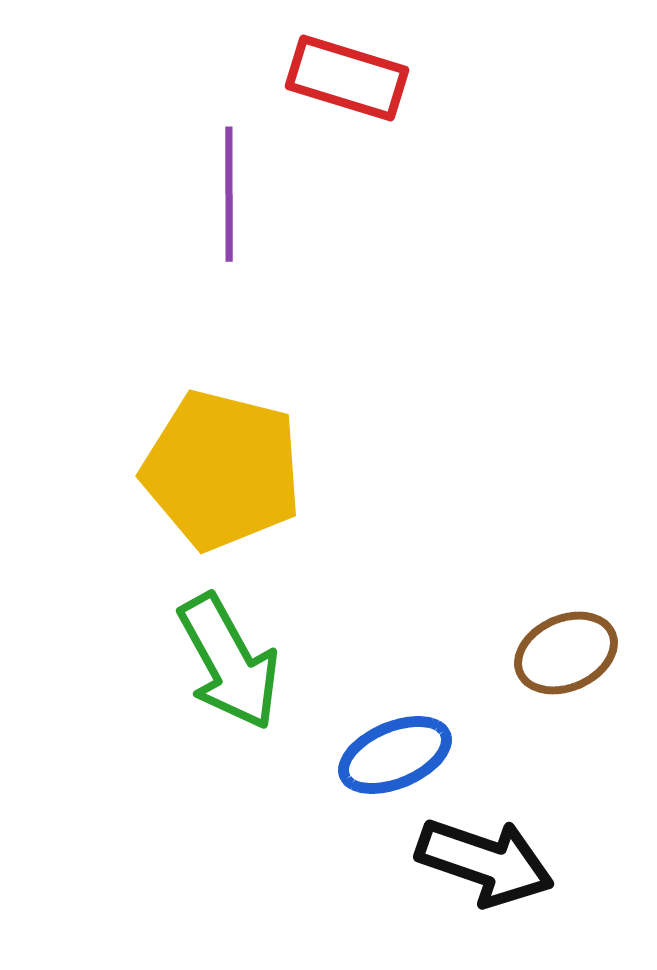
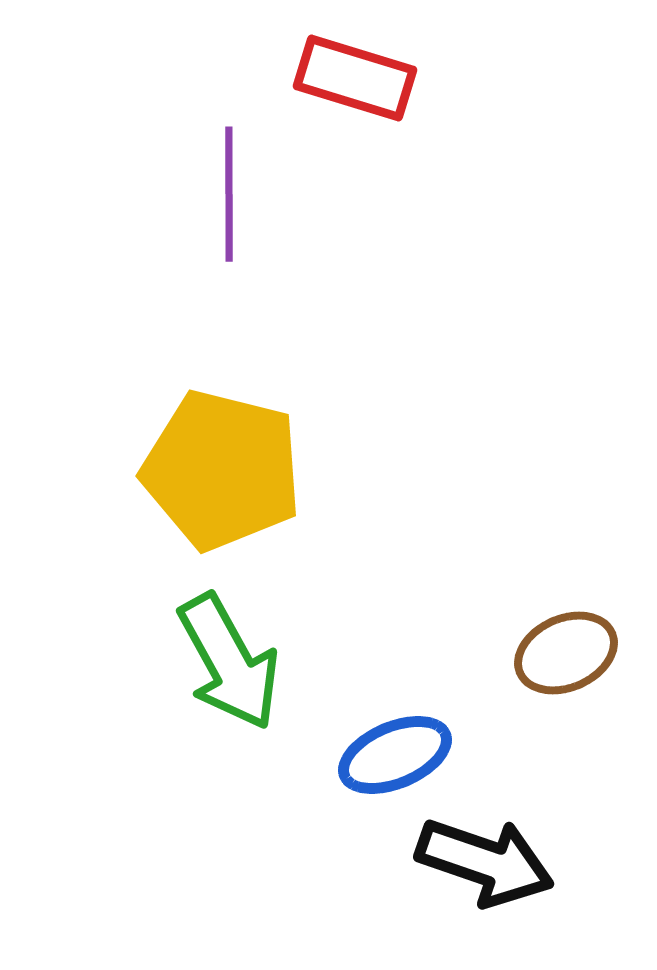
red rectangle: moved 8 px right
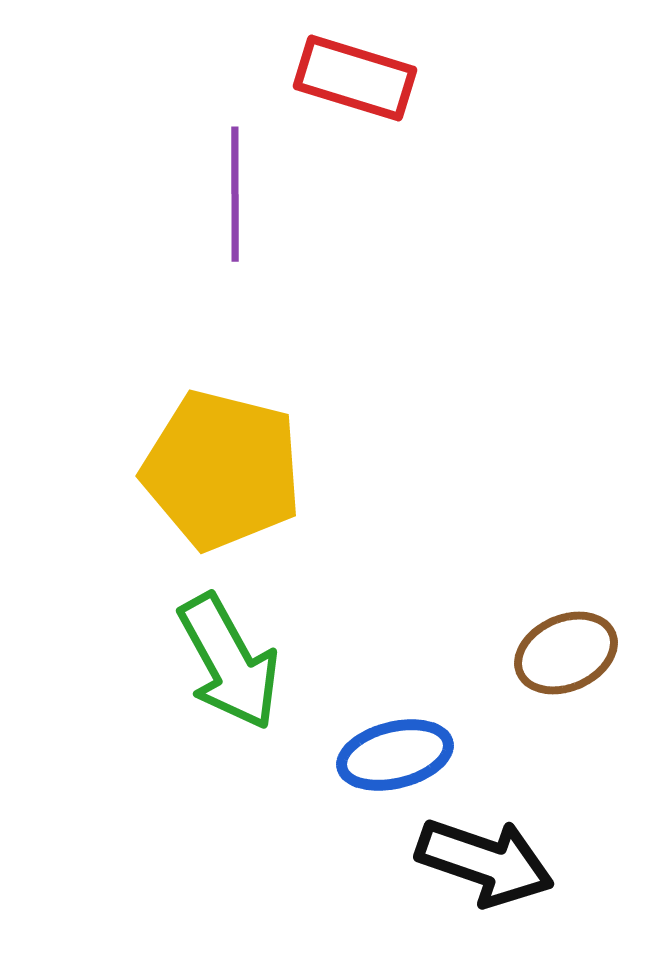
purple line: moved 6 px right
blue ellipse: rotated 9 degrees clockwise
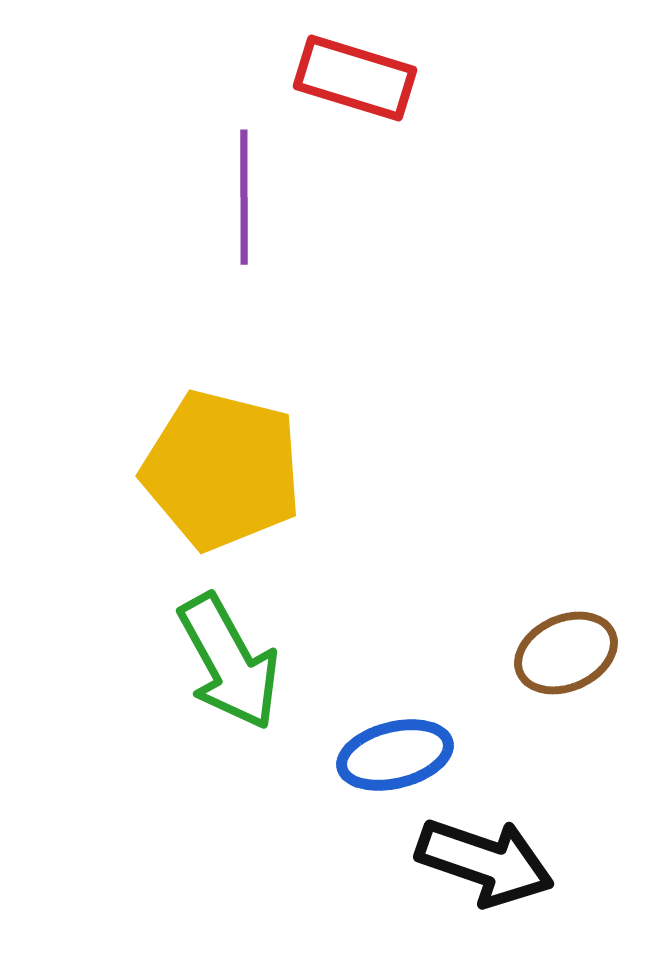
purple line: moved 9 px right, 3 px down
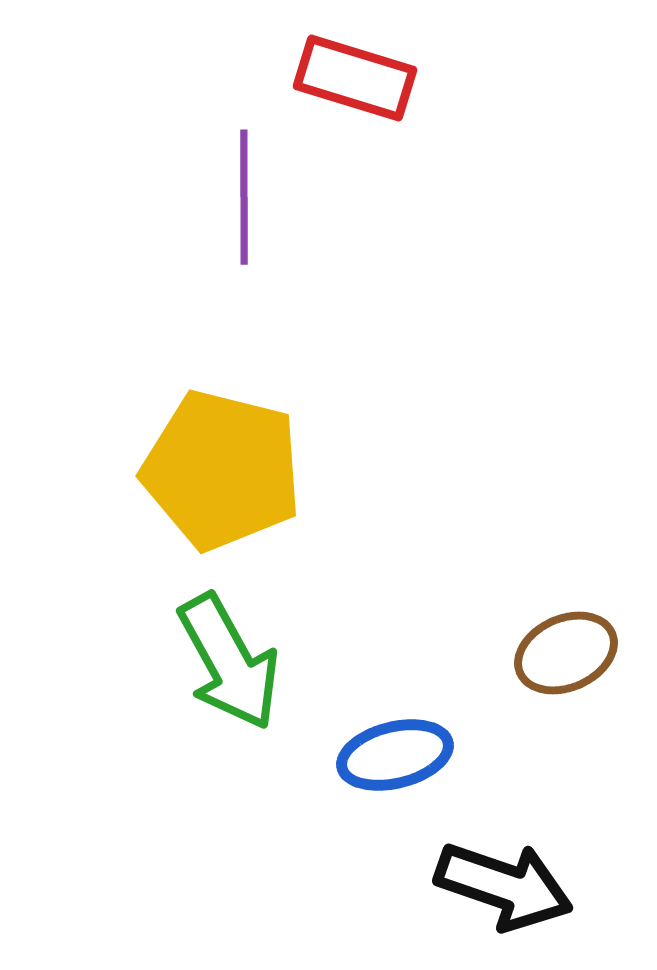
black arrow: moved 19 px right, 24 px down
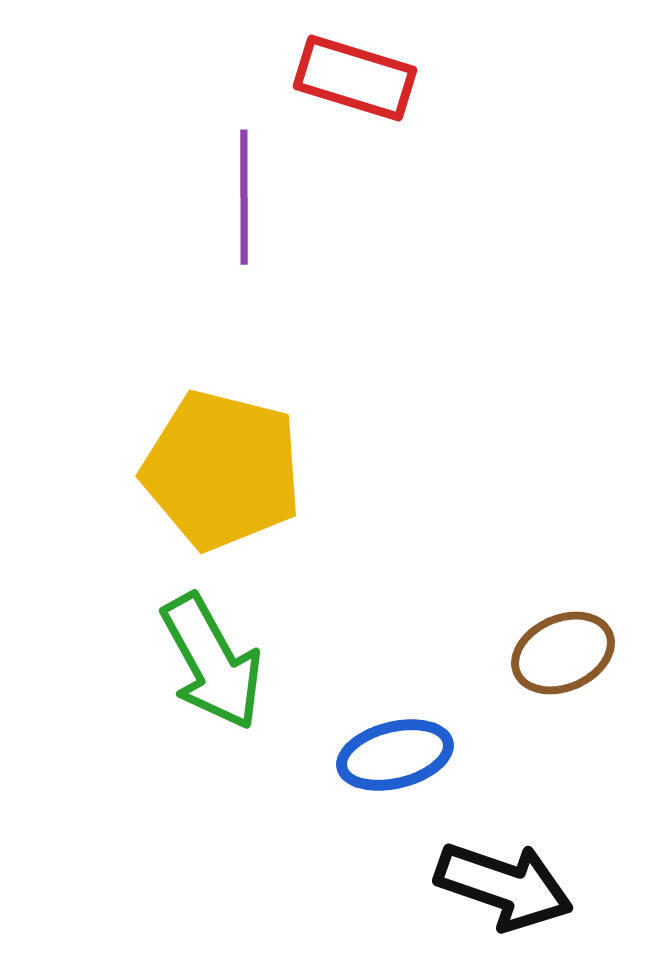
brown ellipse: moved 3 px left
green arrow: moved 17 px left
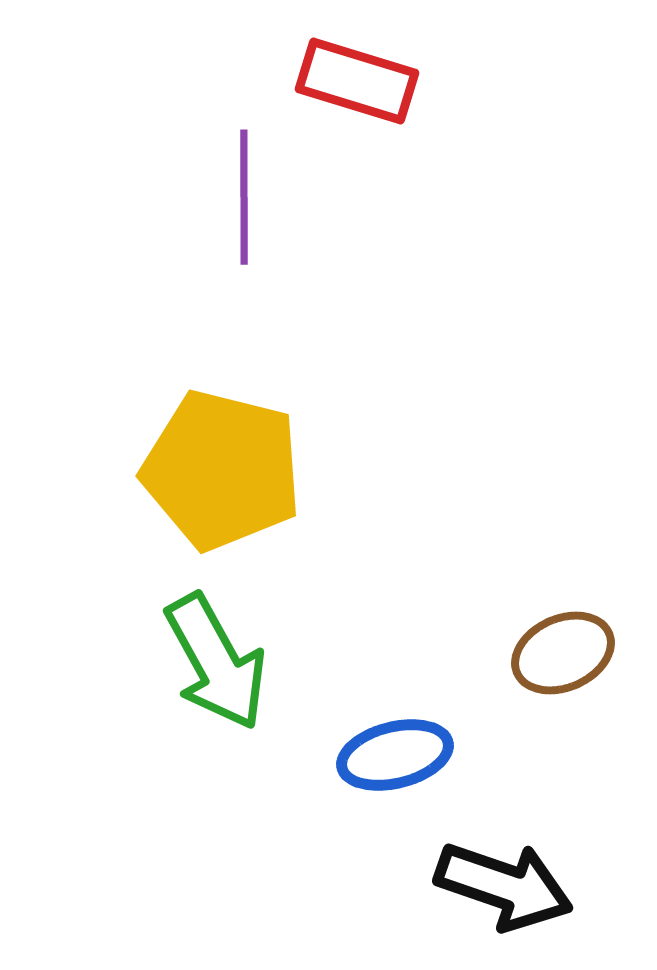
red rectangle: moved 2 px right, 3 px down
green arrow: moved 4 px right
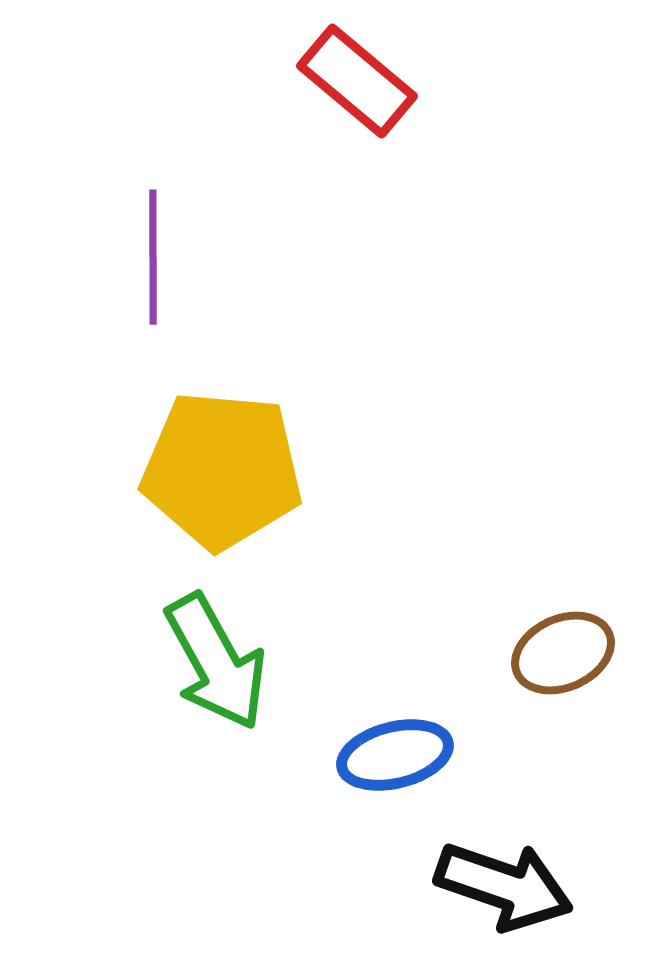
red rectangle: rotated 23 degrees clockwise
purple line: moved 91 px left, 60 px down
yellow pentagon: rotated 9 degrees counterclockwise
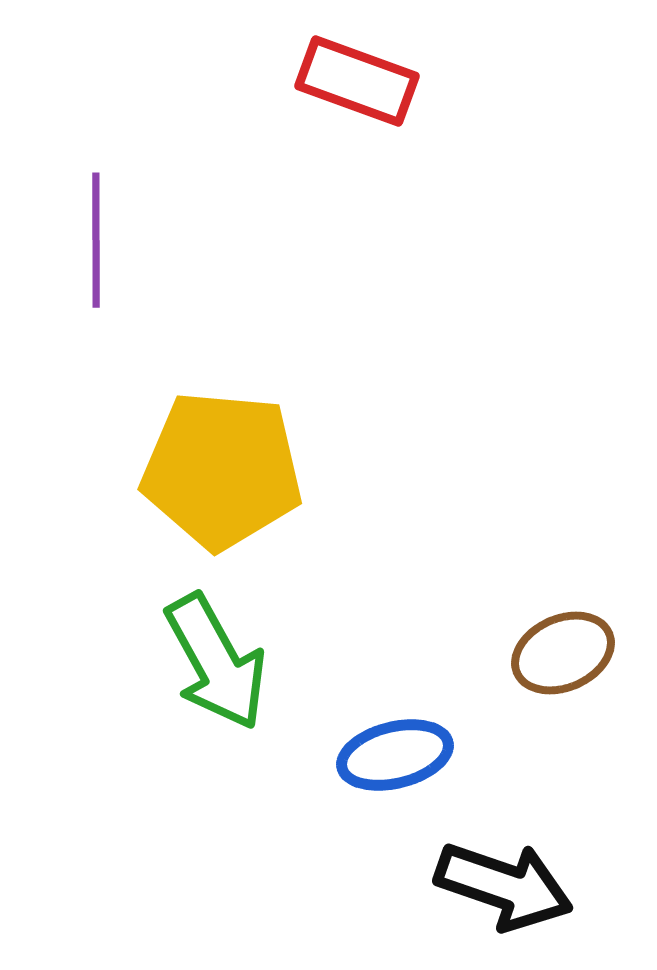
red rectangle: rotated 20 degrees counterclockwise
purple line: moved 57 px left, 17 px up
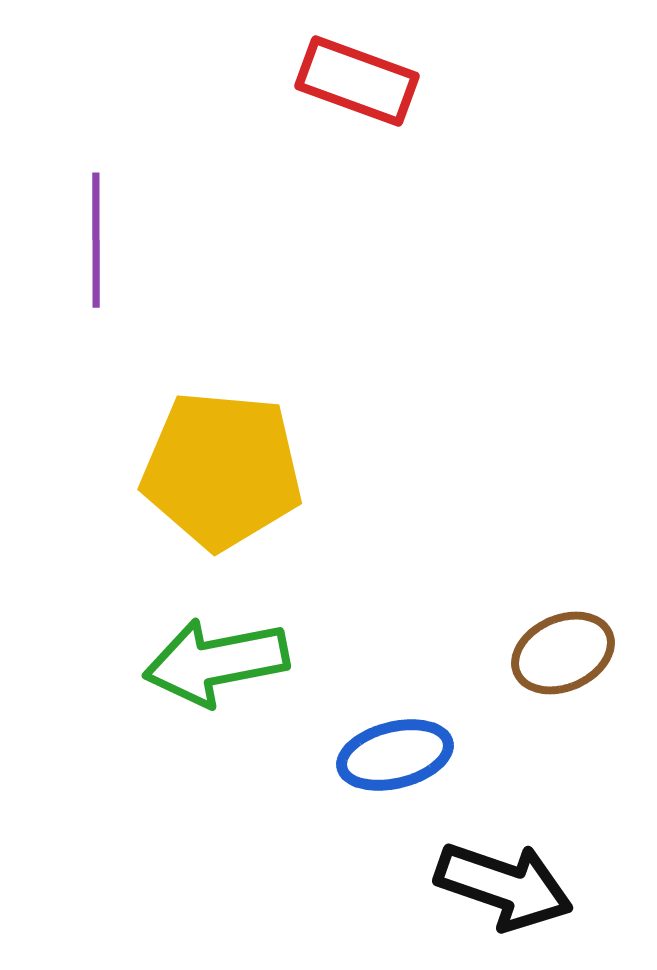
green arrow: rotated 108 degrees clockwise
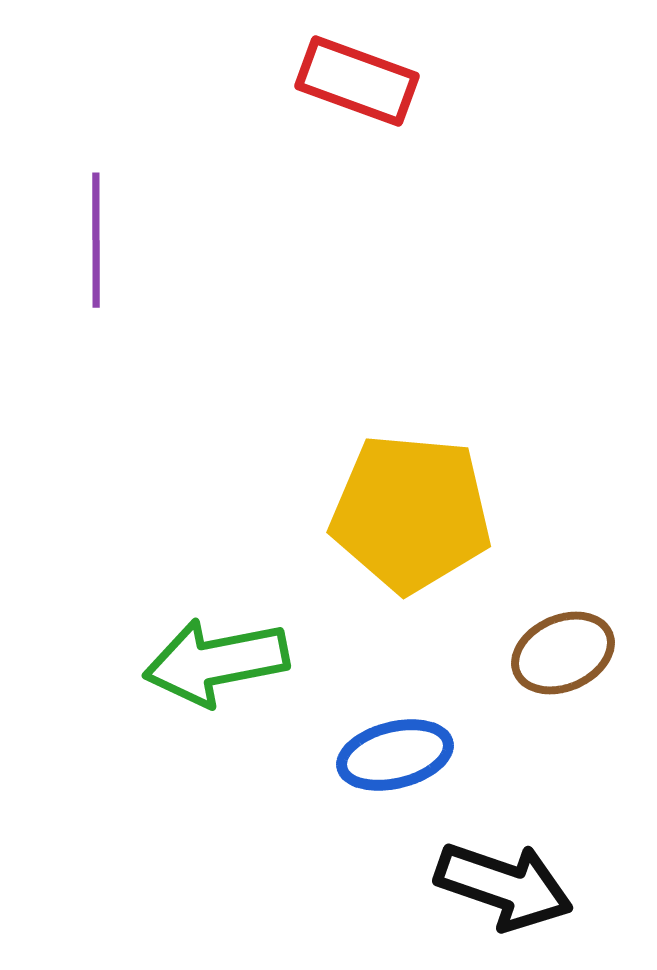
yellow pentagon: moved 189 px right, 43 px down
